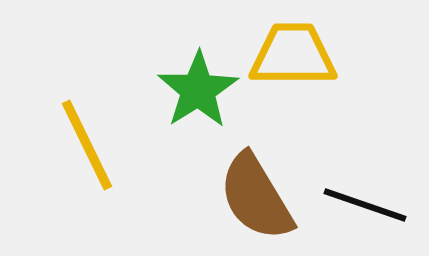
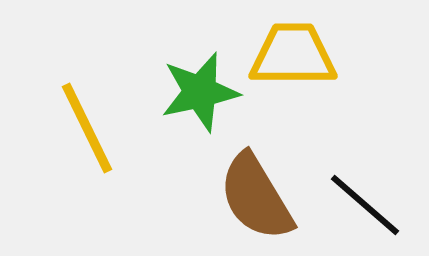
green star: moved 2 px right, 2 px down; rotated 20 degrees clockwise
yellow line: moved 17 px up
black line: rotated 22 degrees clockwise
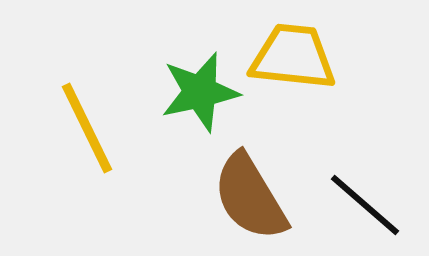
yellow trapezoid: moved 2 px down; rotated 6 degrees clockwise
brown semicircle: moved 6 px left
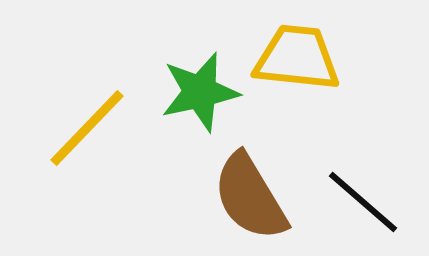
yellow trapezoid: moved 4 px right, 1 px down
yellow line: rotated 70 degrees clockwise
black line: moved 2 px left, 3 px up
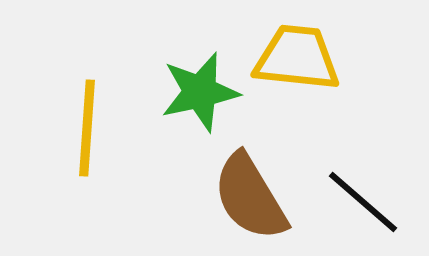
yellow line: rotated 40 degrees counterclockwise
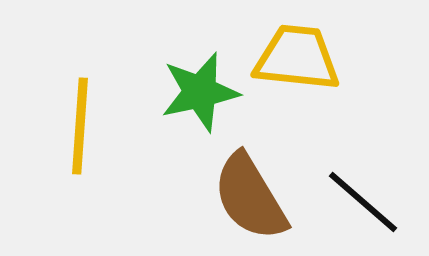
yellow line: moved 7 px left, 2 px up
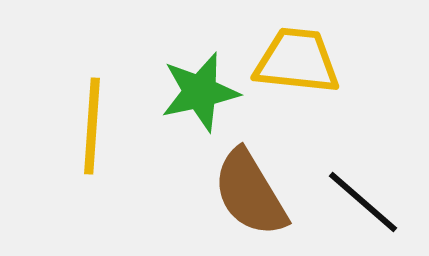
yellow trapezoid: moved 3 px down
yellow line: moved 12 px right
brown semicircle: moved 4 px up
